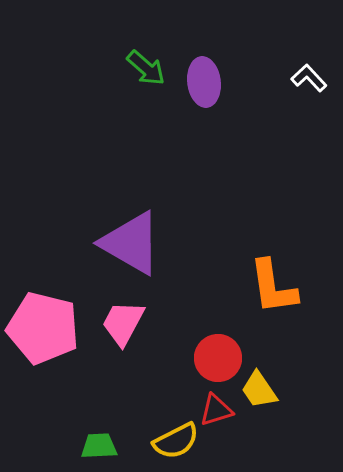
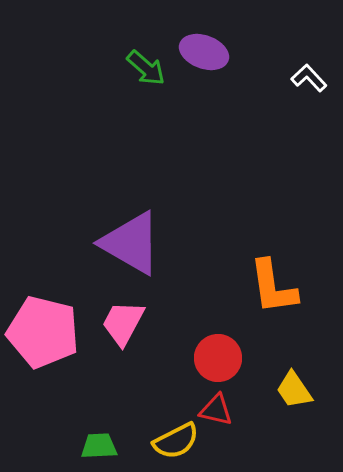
purple ellipse: moved 30 px up; rotated 63 degrees counterclockwise
pink pentagon: moved 4 px down
yellow trapezoid: moved 35 px right
red triangle: rotated 30 degrees clockwise
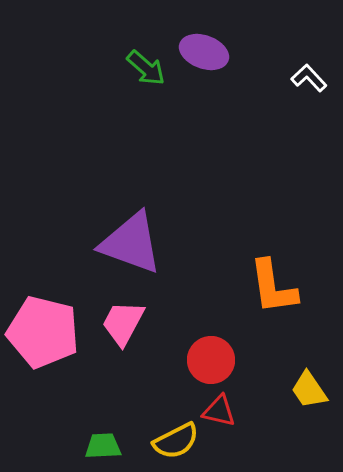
purple triangle: rotated 10 degrees counterclockwise
red circle: moved 7 px left, 2 px down
yellow trapezoid: moved 15 px right
red triangle: moved 3 px right, 1 px down
green trapezoid: moved 4 px right
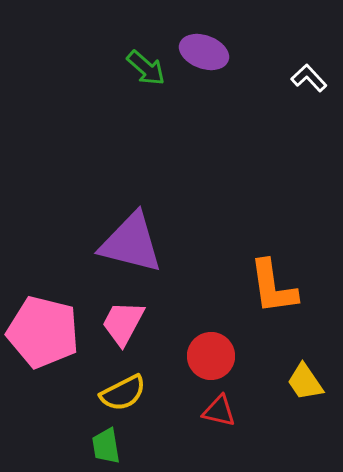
purple triangle: rotated 6 degrees counterclockwise
red circle: moved 4 px up
yellow trapezoid: moved 4 px left, 8 px up
yellow semicircle: moved 53 px left, 48 px up
green trapezoid: moved 3 px right; rotated 96 degrees counterclockwise
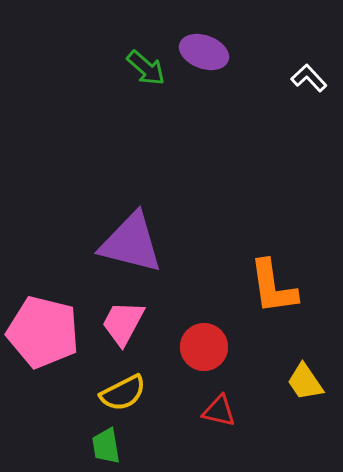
red circle: moved 7 px left, 9 px up
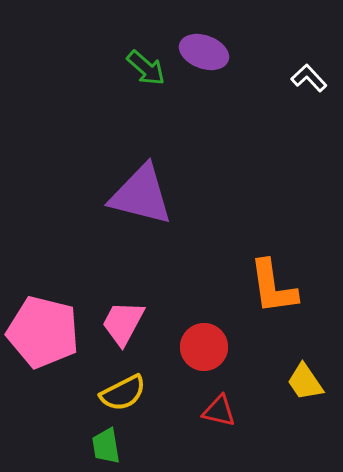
purple triangle: moved 10 px right, 48 px up
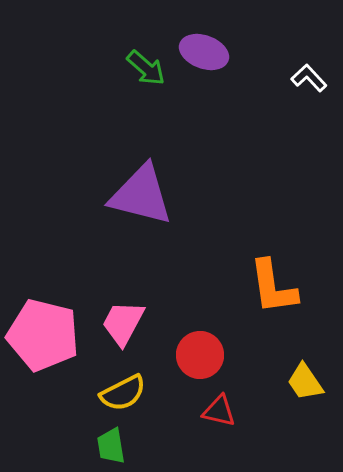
pink pentagon: moved 3 px down
red circle: moved 4 px left, 8 px down
green trapezoid: moved 5 px right
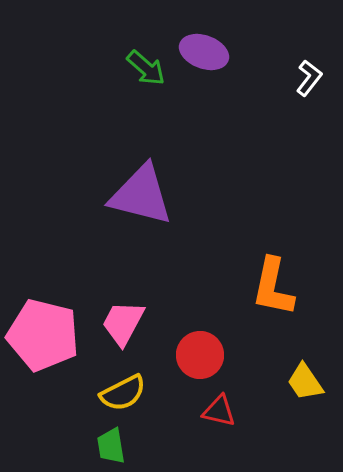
white L-shape: rotated 81 degrees clockwise
orange L-shape: rotated 20 degrees clockwise
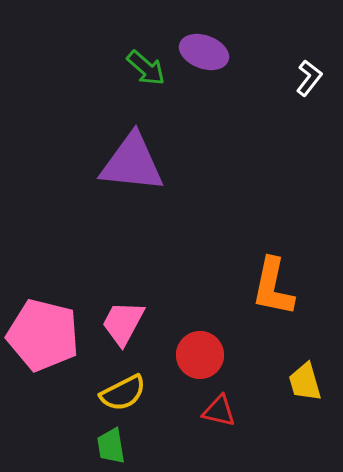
purple triangle: moved 9 px left, 32 px up; rotated 8 degrees counterclockwise
yellow trapezoid: rotated 18 degrees clockwise
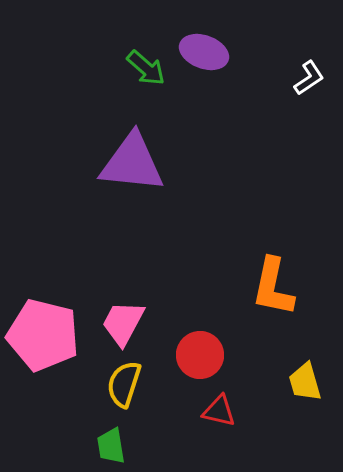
white L-shape: rotated 18 degrees clockwise
yellow semicircle: moved 1 px right, 9 px up; rotated 135 degrees clockwise
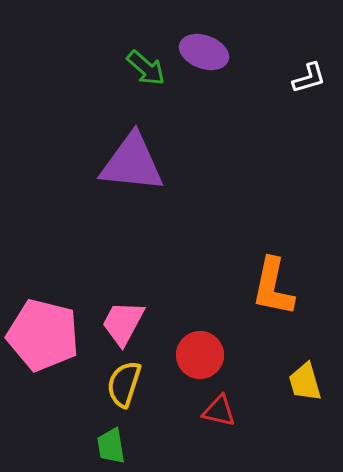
white L-shape: rotated 18 degrees clockwise
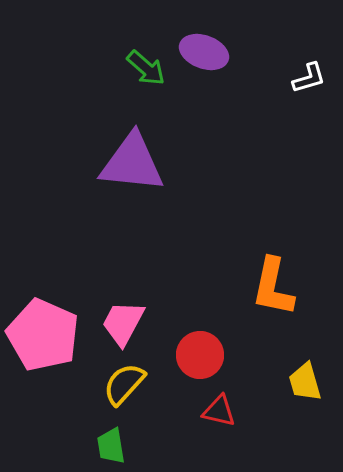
pink pentagon: rotated 10 degrees clockwise
yellow semicircle: rotated 24 degrees clockwise
